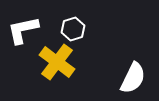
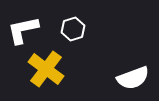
yellow cross: moved 11 px left, 7 px down
white semicircle: rotated 44 degrees clockwise
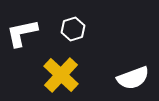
white L-shape: moved 1 px left, 3 px down
yellow cross: moved 15 px right, 6 px down; rotated 6 degrees clockwise
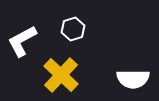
white L-shape: moved 8 px down; rotated 16 degrees counterclockwise
white semicircle: moved 1 px down; rotated 20 degrees clockwise
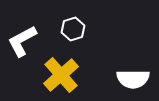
yellow cross: rotated 6 degrees clockwise
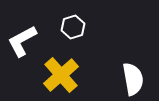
white hexagon: moved 2 px up
white semicircle: rotated 100 degrees counterclockwise
